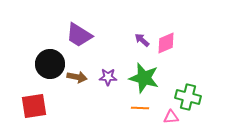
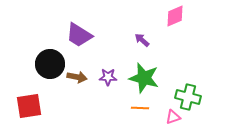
pink diamond: moved 9 px right, 27 px up
red square: moved 5 px left
pink triangle: moved 2 px right; rotated 14 degrees counterclockwise
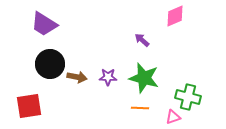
purple trapezoid: moved 35 px left, 11 px up
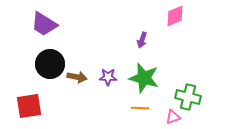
purple arrow: rotated 112 degrees counterclockwise
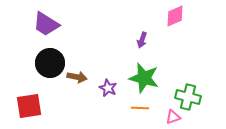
purple trapezoid: moved 2 px right
black circle: moved 1 px up
purple star: moved 11 px down; rotated 24 degrees clockwise
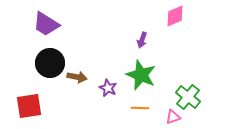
green star: moved 3 px left, 3 px up; rotated 8 degrees clockwise
green cross: rotated 25 degrees clockwise
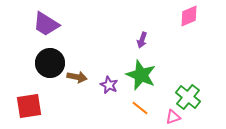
pink diamond: moved 14 px right
purple star: moved 1 px right, 3 px up
orange line: rotated 36 degrees clockwise
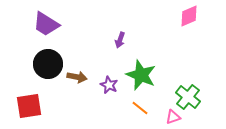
purple arrow: moved 22 px left
black circle: moved 2 px left, 1 px down
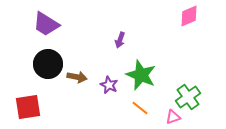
green cross: rotated 15 degrees clockwise
red square: moved 1 px left, 1 px down
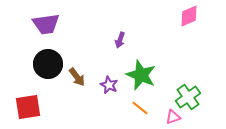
purple trapezoid: rotated 40 degrees counterclockwise
brown arrow: rotated 42 degrees clockwise
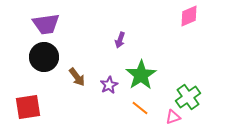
black circle: moved 4 px left, 7 px up
green star: rotated 16 degrees clockwise
purple star: rotated 18 degrees clockwise
